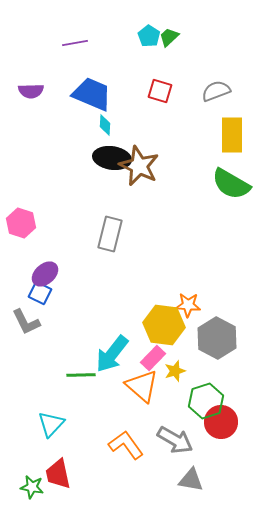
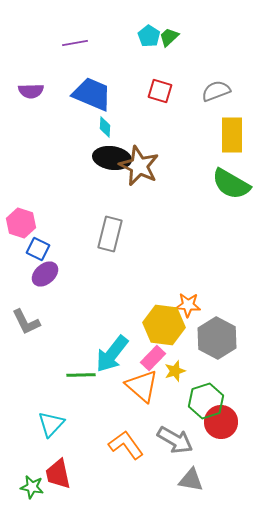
cyan diamond: moved 2 px down
blue square: moved 2 px left, 44 px up
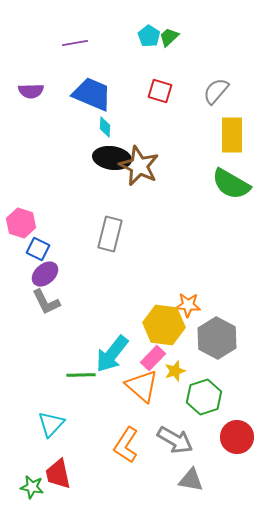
gray semicircle: rotated 28 degrees counterclockwise
gray L-shape: moved 20 px right, 20 px up
green hexagon: moved 2 px left, 4 px up
red circle: moved 16 px right, 15 px down
orange L-shape: rotated 111 degrees counterclockwise
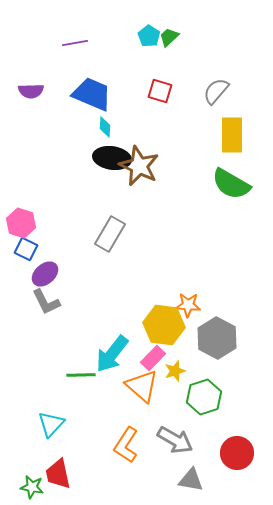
gray rectangle: rotated 16 degrees clockwise
blue square: moved 12 px left
red circle: moved 16 px down
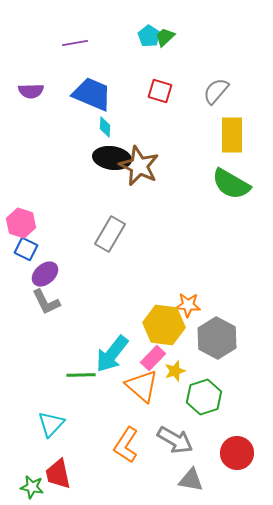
green trapezoid: moved 4 px left
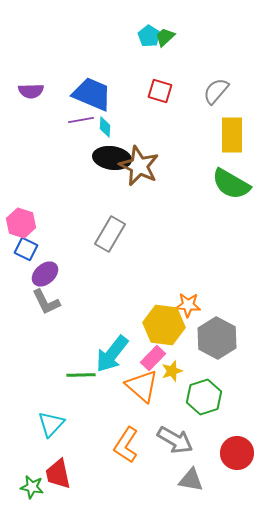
purple line: moved 6 px right, 77 px down
yellow star: moved 3 px left
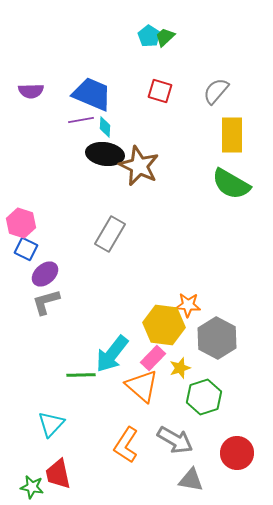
black ellipse: moved 7 px left, 4 px up
gray L-shape: rotated 100 degrees clockwise
yellow star: moved 8 px right, 3 px up
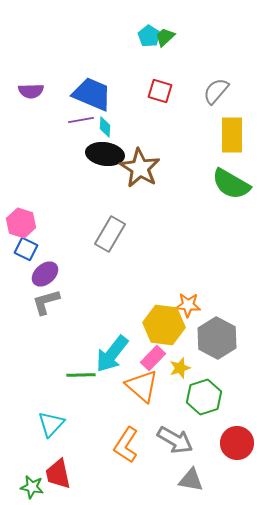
brown star: moved 1 px right, 2 px down; rotated 6 degrees clockwise
red circle: moved 10 px up
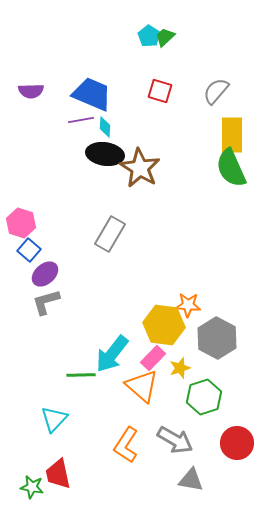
green semicircle: moved 16 px up; rotated 36 degrees clockwise
blue square: moved 3 px right, 1 px down; rotated 15 degrees clockwise
cyan triangle: moved 3 px right, 5 px up
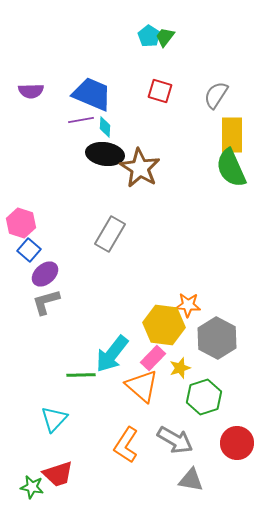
green trapezoid: rotated 10 degrees counterclockwise
gray semicircle: moved 4 px down; rotated 8 degrees counterclockwise
red trapezoid: rotated 96 degrees counterclockwise
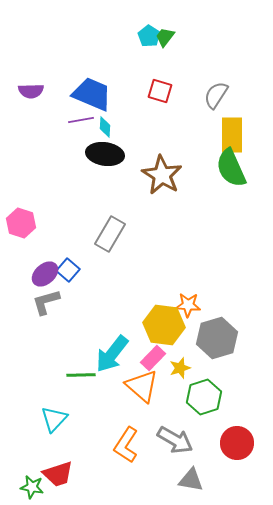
brown star: moved 22 px right, 7 px down
blue square: moved 39 px right, 20 px down
gray hexagon: rotated 15 degrees clockwise
